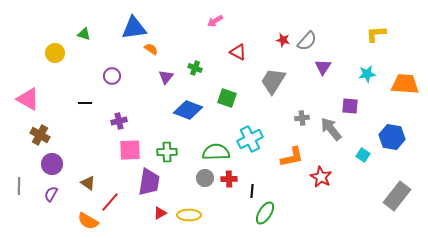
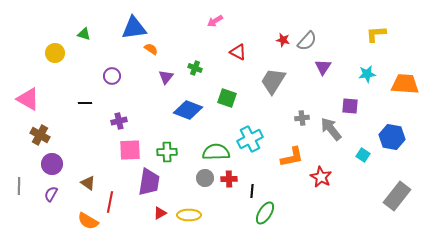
red line at (110, 202): rotated 30 degrees counterclockwise
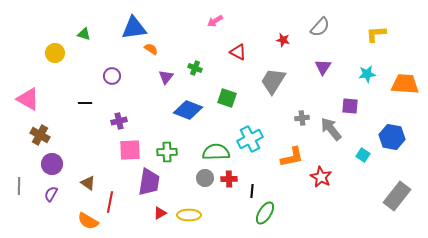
gray semicircle at (307, 41): moved 13 px right, 14 px up
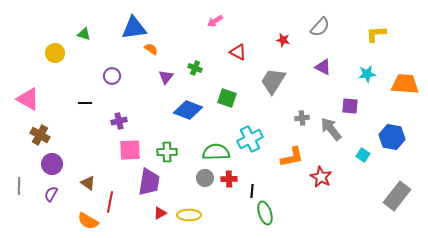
purple triangle at (323, 67): rotated 36 degrees counterclockwise
green ellipse at (265, 213): rotated 50 degrees counterclockwise
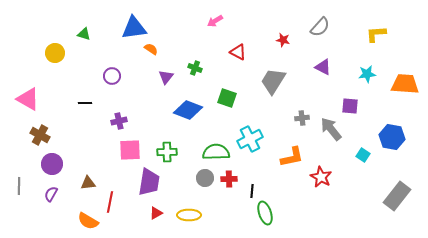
brown triangle at (88, 183): rotated 42 degrees counterclockwise
red triangle at (160, 213): moved 4 px left
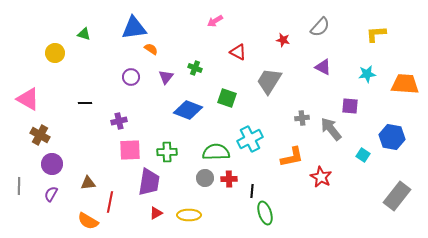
purple circle at (112, 76): moved 19 px right, 1 px down
gray trapezoid at (273, 81): moved 4 px left
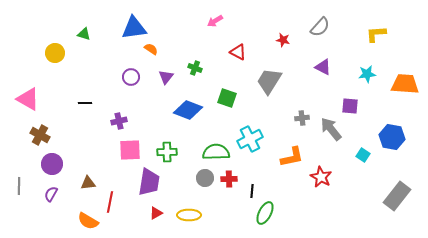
green ellipse at (265, 213): rotated 45 degrees clockwise
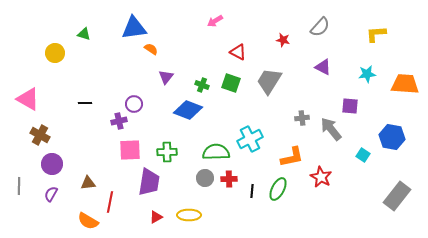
green cross at (195, 68): moved 7 px right, 17 px down
purple circle at (131, 77): moved 3 px right, 27 px down
green square at (227, 98): moved 4 px right, 15 px up
red triangle at (156, 213): moved 4 px down
green ellipse at (265, 213): moved 13 px right, 24 px up
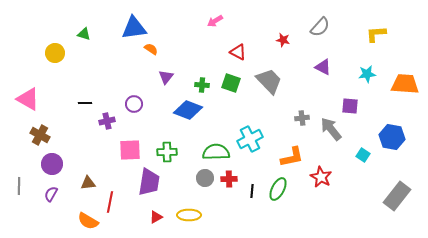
gray trapezoid at (269, 81): rotated 104 degrees clockwise
green cross at (202, 85): rotated 16 degrees counterclockwise
purple cross at (119, 121): moved 12 px left
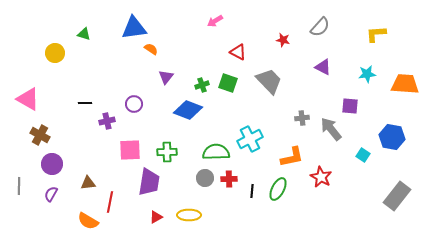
green square at (231, 83): moved 3 px left
green cross at (202, 85): rotated 24 degrees counterclockwise
